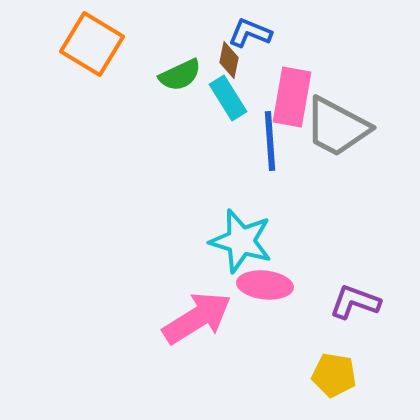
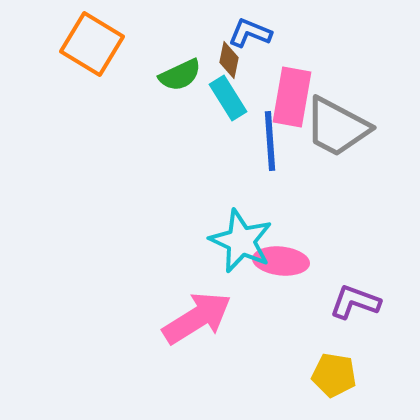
cyan star: rotated 8 degrees clockwise
pink ellipse: moved 16 px right, 24 px up
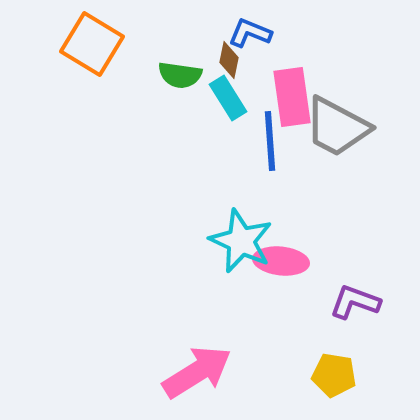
green semicircle: rotated 33 degrees clockwise
pink rectangle: rotated 18 degrees counterclockwise
pink arrow: moved 54 px down
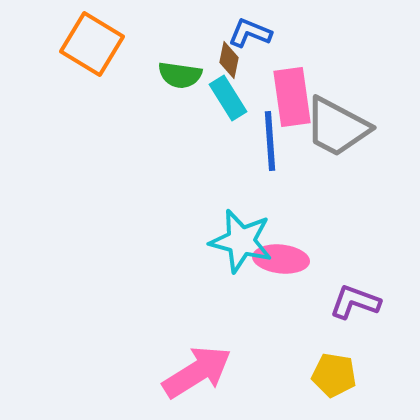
cyan star: rotated 10 degrees counterclockwise
pink ellipse: moved 2 px up
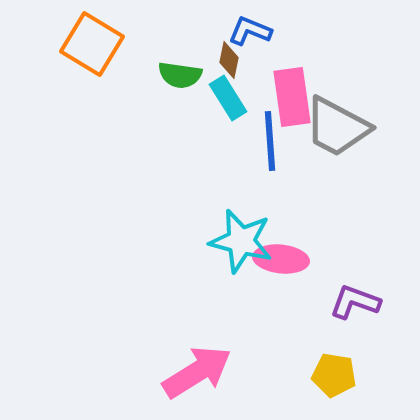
blue L-shape: moved 2 px up
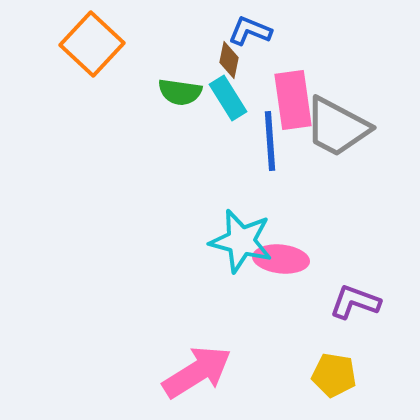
orange square: rotated 12 degrees clockwise
green semicircle: moved 17 px down
pink rectangle: moved 1 px right, 3 px down
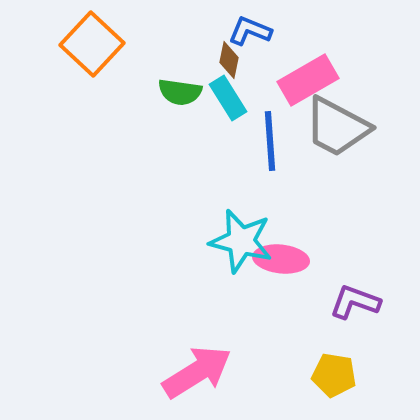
pink rectangle: moved 15 px right, 20 px up; rotated 68 degrees clockwise
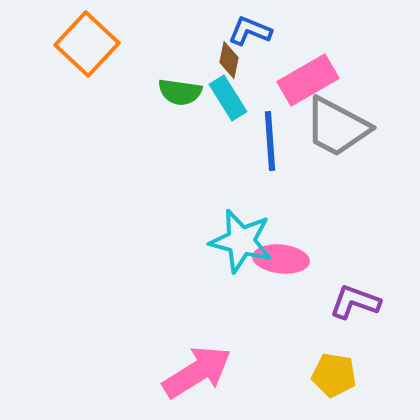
orange square: moved 5 px left
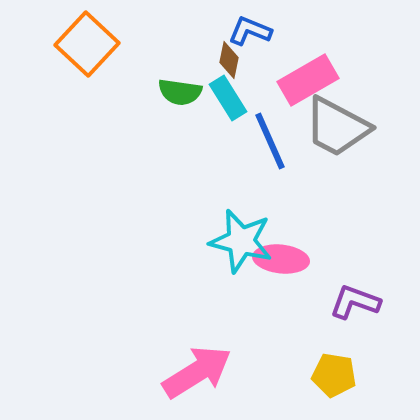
blue line: rotated 20 degrees counterclockwise
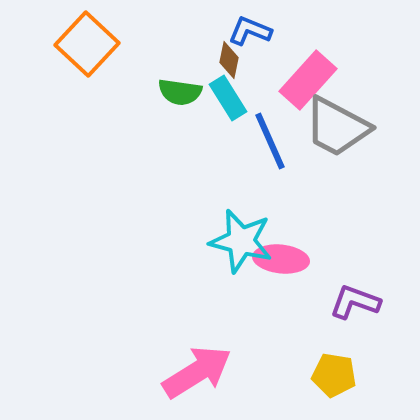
pink rectangle: rotated 18 degrees counterclockwise
